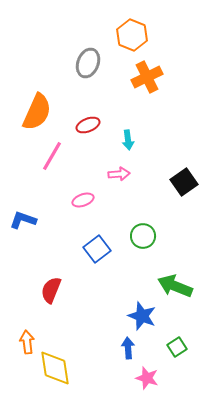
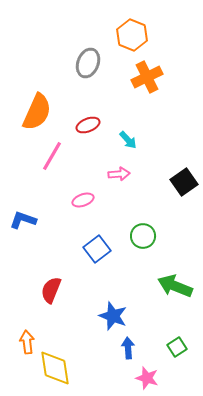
cyan arrow: rotated 36 degrees counterclockwise
blue star: moved 29 px left
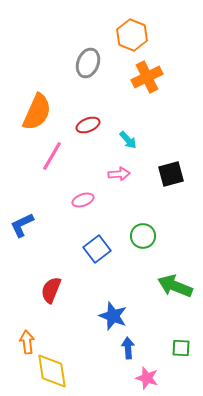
black square: moved 13 px left, 8 px up; rotated 20 degrees clockwise
blue L-shape: moved 1 px left, 5 px down; rotated 44 degrees counterclockwise
green square: moved 4 px right, 1 px down; rotated 36 degrees clockwise
yellow diamond: moved 3 px left, 3 px down
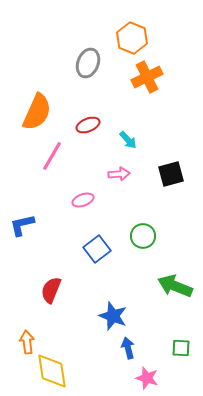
orange hexagon: moved 3 px down
blue L-shape: rotated 12 degrees clockwise
blue arrow: rotated 10 degrees counterclockwise
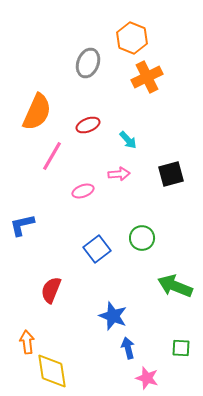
pink ellipse: moved 9 px up
green circle: moved 1 px left, 2 px down
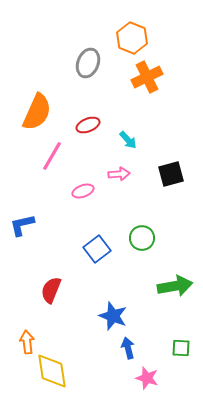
green arrow: rotated 148 degrees clockwise
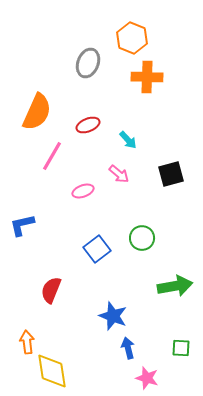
orange cross: rotated 28 degrees clockwise
pink arrow: rotated 45 degrees clockwise
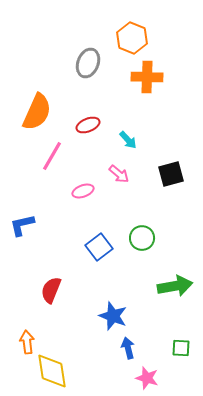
blue square: moved 2 px right, 2 px up
